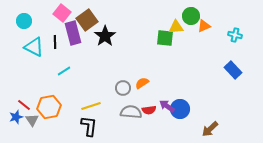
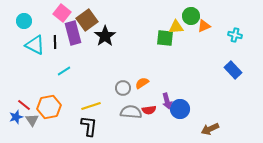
cyan triangle: moved 1 px right, 2 px up
purple arrow: moved 5 px up; rotated 140 degrees counterclockwise
brown arrow: rotated 18 degrees clockwise
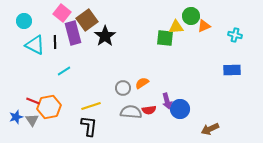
blue rectangle: moved 1 px left; rotated 48 degrees counterclockwise
red line: moved 9 px right, 4 px up; rotated 16 degrees counterclockwise
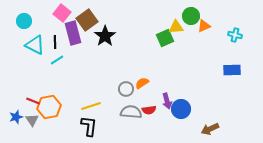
green square: rotated 30 degrees counterclockwise
cyan line: moved 7 px left, 11 px up
gray circle: moved 3 px right, 1 px down
blue circle: moved 1 px right
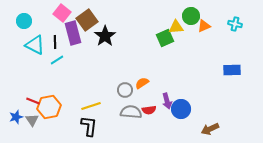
cyan cross: moved 11 px up
gray circle: moved 1 px left, 1 px down
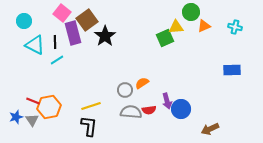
green circle: moved 4 px up
cyan cross: moved 3 px down
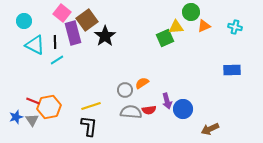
blue circle: moved 2 px right
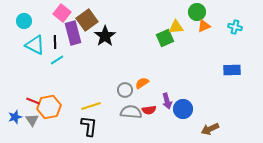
green circle: moved 6 px right
blue star: moved 1 px left
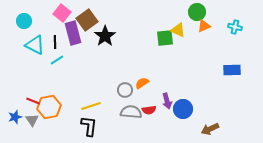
yellow triangle: moved 2 px right, 3 px down; rotated 28 degrees clockwise
green square: rotated 18 degrees clockwise
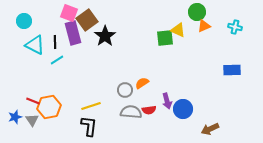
pink square: moved 7 px right; rotated 18 degrees counterclockwise
